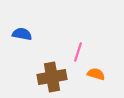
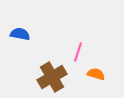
blue semicircle: moved 2 px left
brown cross: rotated 20 degrees counterclockwise
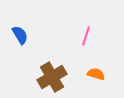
blue semicircle: moved 1 px down; rotated 48 degrees clockwise
pink line: moved 8 px right, 16 px up
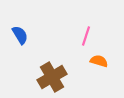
orange semicircle: moved 3 px right, 13 px up
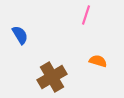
pink line: moved 21 px up
orange semicircle: moved 1 px left
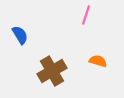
brown cross: moved 6 px up
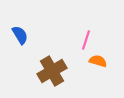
pink line: moved 25 px down
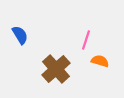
orange semicircle: moved 2 px right
brown cross: moved 4 px right, 2 px up; rotated 12 degrees counterclockwise
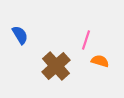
brown cross: moved 3 px up
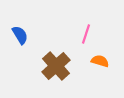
pink line: moved 6 px up
